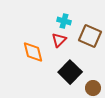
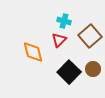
brown square: rotated 25 degrees clockwise
black square: moved 1 px left
brown circle: moved 19 px up
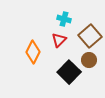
cyan cross: moved 2 px up
orange diamond: rotated 40 degrees clockwise
brown circle: moved 4 px left, 9 px up
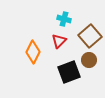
red triangle: moved 1 px down
black square: rotated 25 degrees clockwise
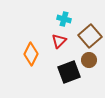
orange diamond: moved 2 px left, 2 px down
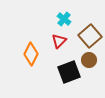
cyan cross: rotated 24 degrees clockwise
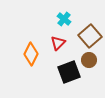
red triangle: moved 1 px left, 2 px down
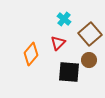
brown square: moved 2 px up
orange diamond: rotated 15 degrees clockwise
black square: rotated 25 degrees clockwise
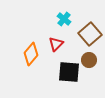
red triangle: moved 2 px left, 1 px down
